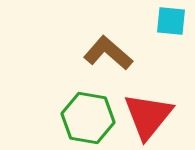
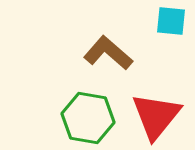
red triangle: moved 8 px right
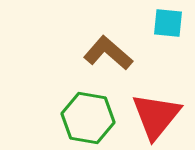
cyan square: moved 3 px left, 2 px down
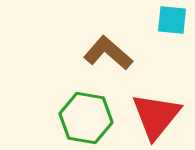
cyan square: moved 4 px right, 3 px up
green hexagon: moved 2 px left
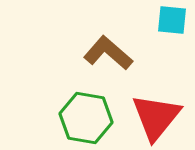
red triangle: moved 1 px down
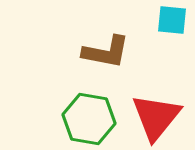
brown L-shape: moved 2 px left, 1 px up; rotated 150 degrees clockwise
green hexagon: moved 3 px right, 1 px down
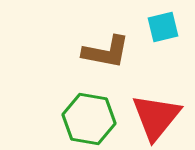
cyan square: moved 9 px left, 7 px down; rotated 20 degrees counterclockwise
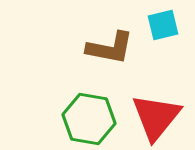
cyan square: moved 2 px up
brown L-shape: moved 4 px right, 4 px up
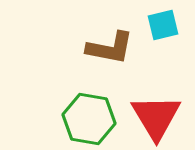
red triangle: rotated 10 degrees counterclockwise
